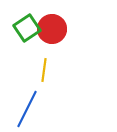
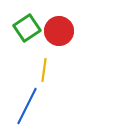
red circle: moved 7 px right, 2 px down
blue line: moved 3 px up
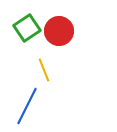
yellow line: rotated 30 degrees counterclockwise
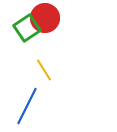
red circle: moved 14 px left, 13 px up
yellow line: rotated 10 degrees counterclockwise
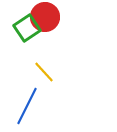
red circle: moved 1 px up
yellow line: moved 2 px down; rotated 10 degrees counterclockwise
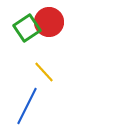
red circle: moved 4 px right, 5 px down
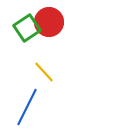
blue line: moved 1 px down
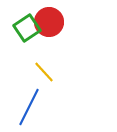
blue line: moved 2 px right
